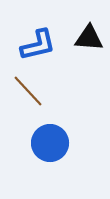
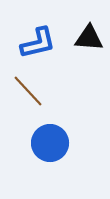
blue L-shape: moved 2 px up
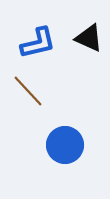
black triangle: rotated 20 degrees clockwise
blue circle: moved 15 px right, 2 px down
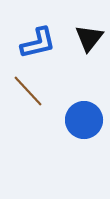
black triangle: rotated 44 degrees clockwise
blue circle: moved 19 px right, 25 px up
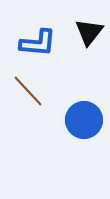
black triangle: moved 6 px up
blue L-shape: rotated 18 degrees clockwise
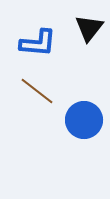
black triangle: moved 4 px up
brown line: moved 9 px right; rotated 9 degrees counterclockwise
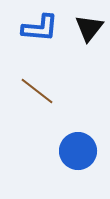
blue L-shape: moved 2 px right, 15 px up
blue circle: moved 6 px left, 31 px down
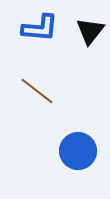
black triangle: moved 1 px right, 3 px down
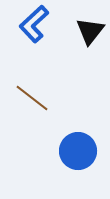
blue L-shape: moved 6 px left, 4 px up; rotated 132 degrees clockwise
brown line: moved 5 px left, 7 px down
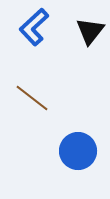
blue L-shape: moved 3 px down
